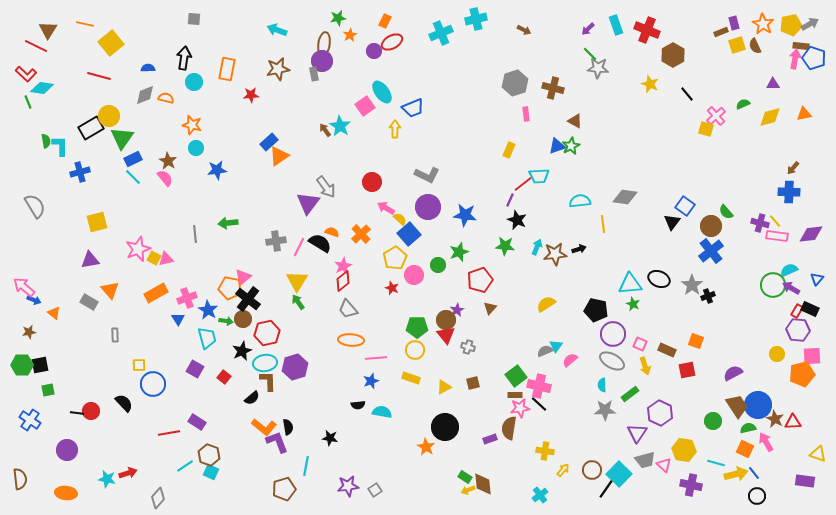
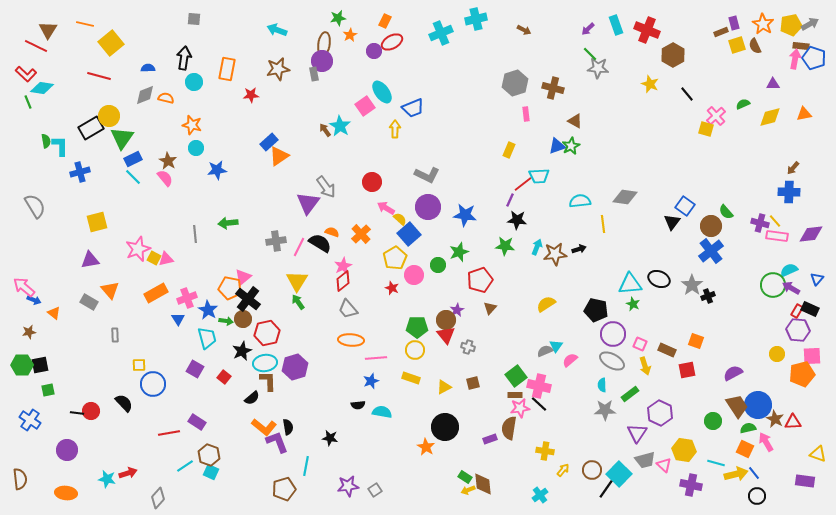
black star at (517, 220): rotated 18 degrees counterclockwise
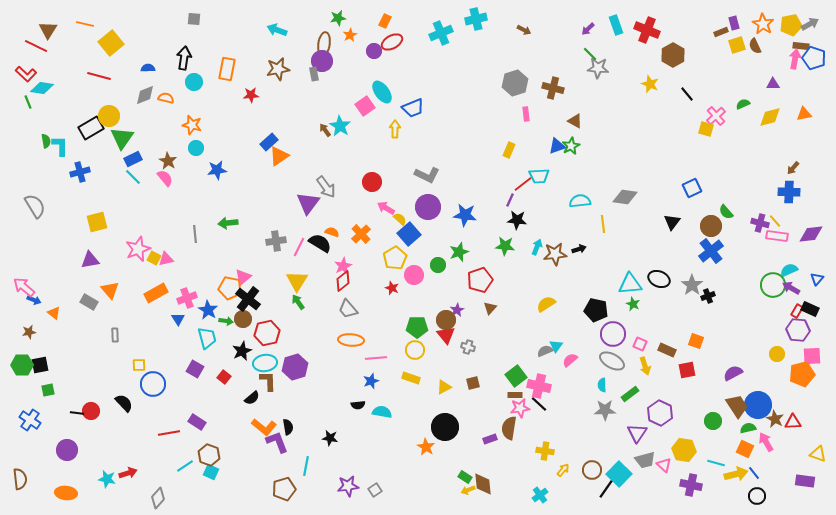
blue square at (685, 206): moved 7 px right, 18 px up; rotated 30 degrees clockwise
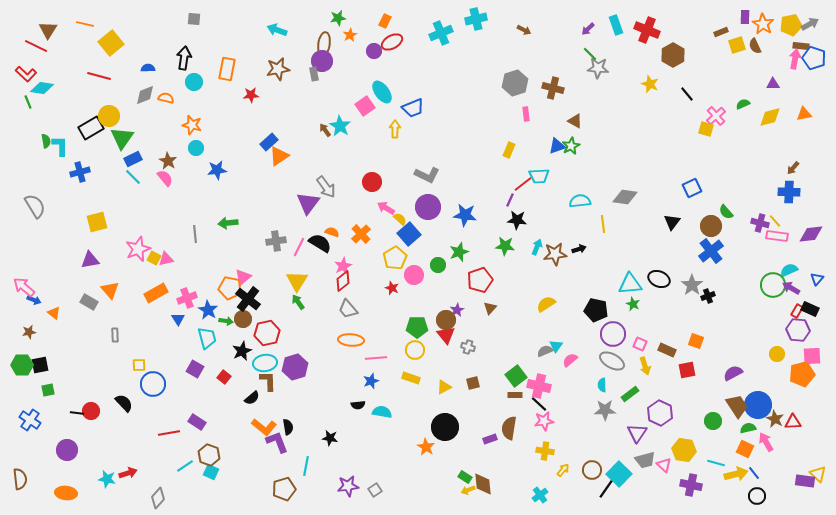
purple rectangle at (734, 23): moved 11 px right, 6 px up; rotated 16 degrees clockwise
pink star at (520, 408): moved 24 px right, 13 px down
yellow triangle at (818, 454): moved 20 px down; rotated 24 degrees clockwise
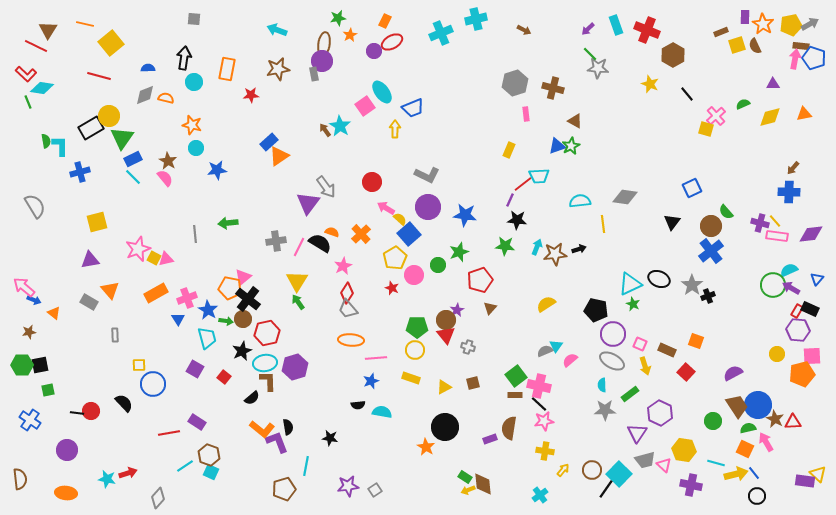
red diamond at (343, 281): moved 4 px right, 12 px down; rotated 20 degrees counterclockwise
cyan triangle at (630, 284): rotated 20 degrees counterclockwise
red square at (687, 370): moved 1 px left, 2 px down; rotated 36 degrees counterclockwise
orange L-shape at (264, 427): moved 2 px left, 2 px down
